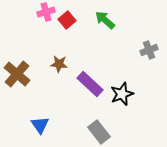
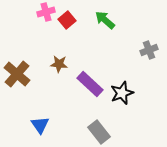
black star: moved 1 px up
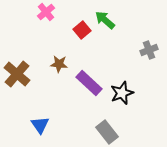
pink cross: rotated 24 degrees counterclockwise
red square: moved 15 px right, 10 px down
purple rectangle: moved 1 px left, 1 px up
gray rectangle: moved 8 px right
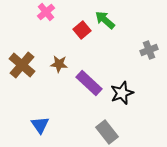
brown cross: moved 5 px right, 9 px up
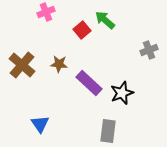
pink cross: rotated 18 degrees clockwise
blue triangle: moved 1 px up
gray rectangle: moved 1 px right, 1 px up; rotated 45 degrees clockwise
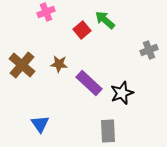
gray rectangle: rotated 10 degrees counterclockwise
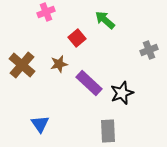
red square: moved 5 px left, 8 px down
brown star: rotated 18 degrees counterclockwise
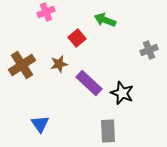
green arrow: rotated 20 degrees counterclockwise
brown cross: rotated 16 degrees clockwise
black star: rotated 30 degrees counterclockwise
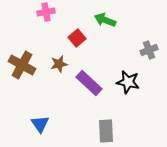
pink cross: rotated 12 degrees clockwise
brown cross: rotated 28 degrees counterclockwise
black star: moved 6 px right, 11 px up; rotated 10 degrees counterclockwise
gray rectangle: moved 2 px left
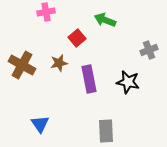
brown star: moved 1 px up
purple rectangle: moved 4 px up; rotated 36 degrees clockwise
